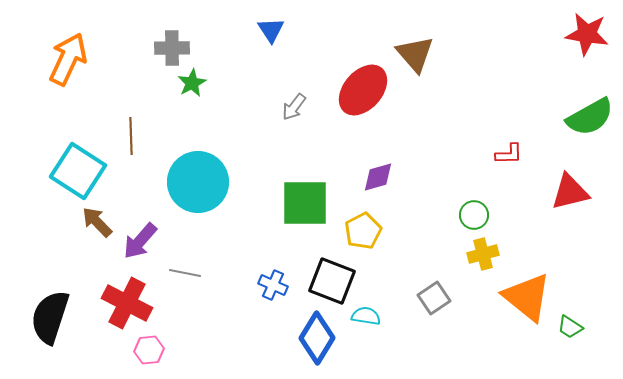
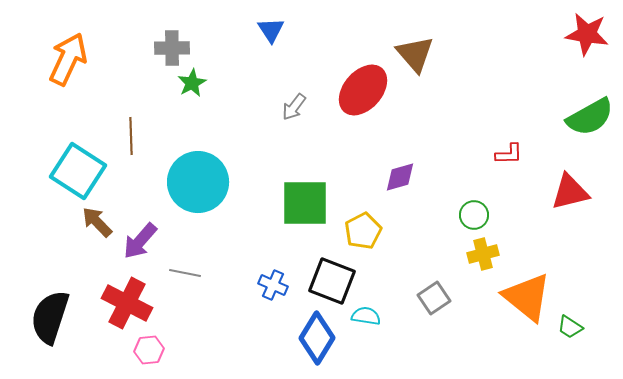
purple diamond: moved 22 px right
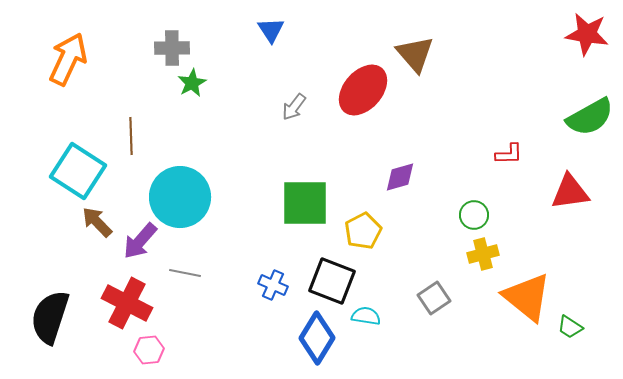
cyan circle: moved 18 px left, 15 px down
red triangle: rotated 6 degrees clockwise
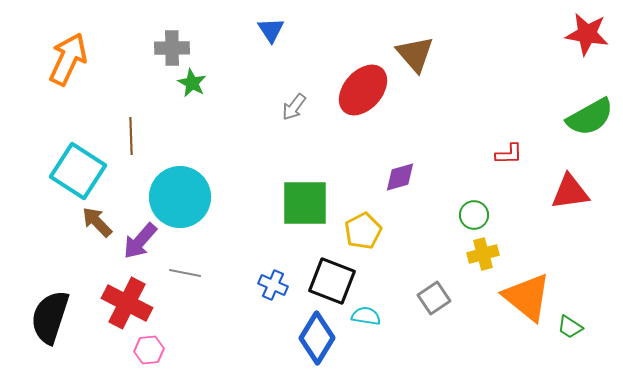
green star: rotated 16 degrees counterclockwise
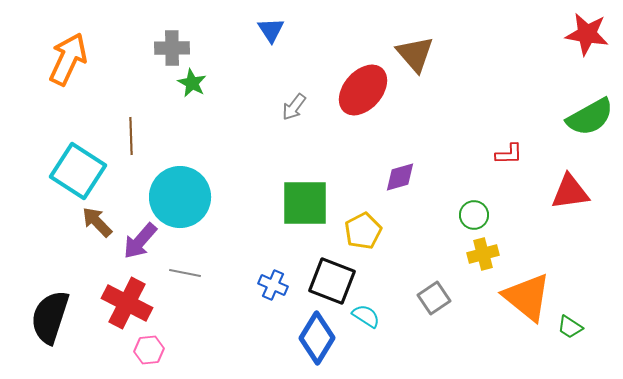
cyan semicircle: rotated 24 degrees clockwise
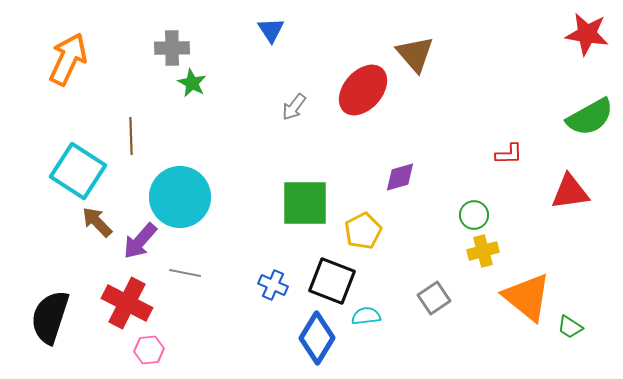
yellow cross: moved 3 px up
cyan semicircle: rotated 40 degrees counterclockwise
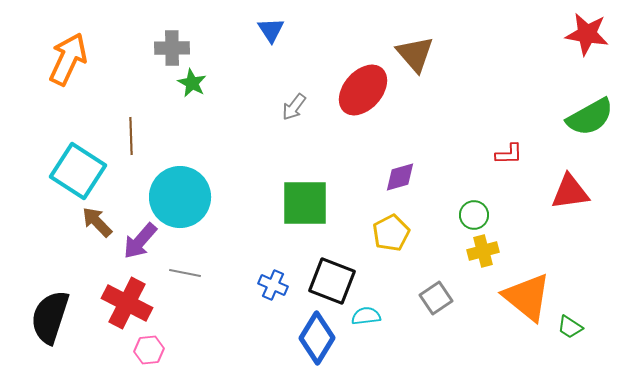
yellow pentagon: moved 28 px right, 2 px down
gray square: moved 2 px right
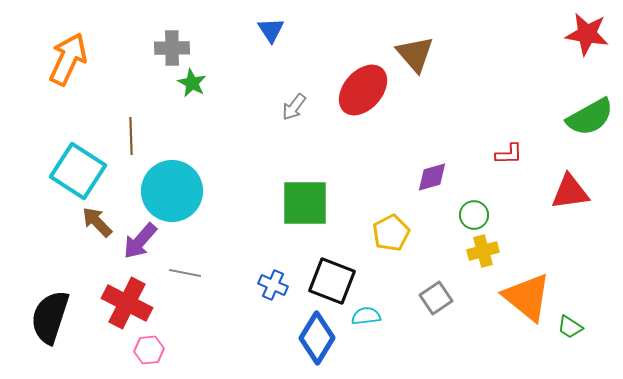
purple diamond: moved 32 px right
cyan circle: moved 8 px left, 6 px up
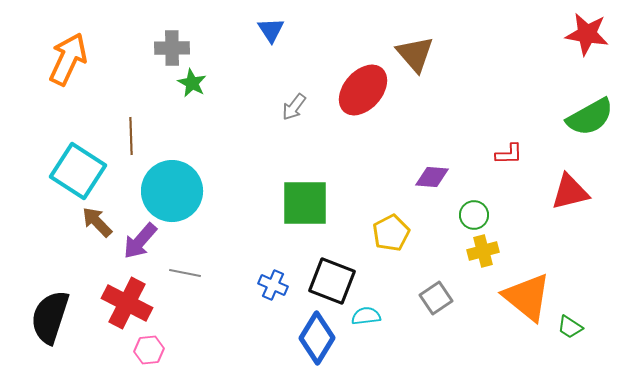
purple diamond: rotated 20 degrees clockwise
red triangle: rotated 6 degrees counterclockwise
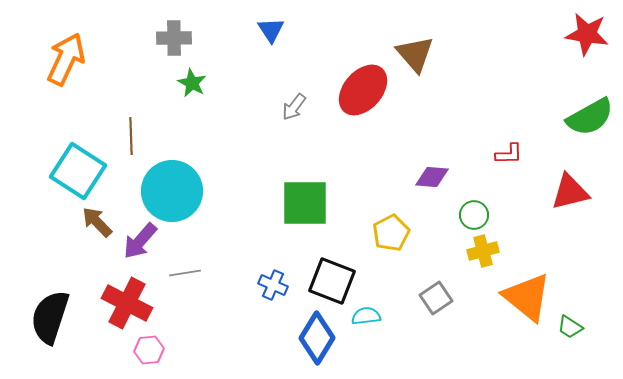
gray cross: moved 2 px right, 10 px up
orange arrow: moved 2 px left
gray line: rotated 20 degrees counterclockwise
